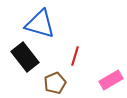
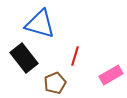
black rectangle: moved 1 px left, 1 px down
pink rectangle: moved 5 px up
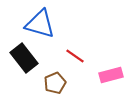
red line: rotated 72 degrees counterclockwise
pink rectangle: rotated 15 degrees clockwise
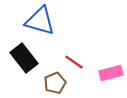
blue triangle: moved 3 px up
red line: moved 1 px left, 6 px down
pink rectangle: moved 2 px up
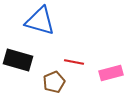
black rectangle: moved 6 px left, 2 px down; rotated 36 degrees counterclockwise
red line: rotated 24 degrees counterclockwise
brown pentagon: moved 1 px left, 1 px up
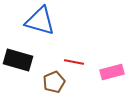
pink rectangle: moved 1 px right, 1 px up
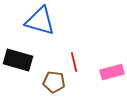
red line: rotated 66 degrees clockwise
brown pentagon: rotated 30 degrees clockwise
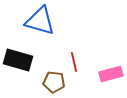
pink rectangle: moved 1 px left, 2 px down
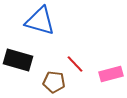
red line: moved 1 px right, 2 px down; rotated 30 degrees counterclockwise
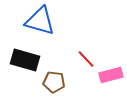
black rectangle: moved 7 px right
red line: moved 11 px right, 5 px up
pink rectangle: moved 1 px down
